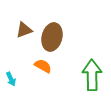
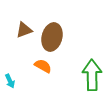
cyan arrow: moved 1 px left, 2 px down
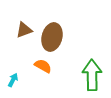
cyan arrow: moved 3 px right, 1 px up; rotated 128 degrees counterclockwise
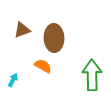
brown triangle: moved 2 px left
brown ellipse: moved 2 px right, 1 px down; rotated 16 degrees counterclockwise
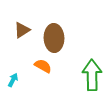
brown triangle: rotated 12 degrees counterclockwise
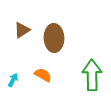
orange semicircle: moved 9 px down
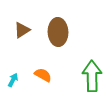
brown ellipse: moved 4 px right, 6 px up
green arrow: moved 1 px down
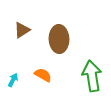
brown ellipse: moved 1 px right, 7 px down
green arrow: rotated 8 degrees counterclockwise
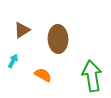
brown ellipse: moved 1 px left
cyan arrow: moved 19 px up
